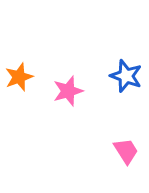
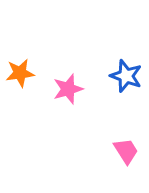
orange star: moved 1 px right, 4 px up; rotated 12 degrees clockwise
pink star: moved 2 px up
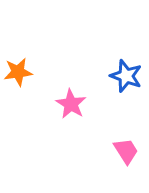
orange star: moved 2 px left, 1 px up
pink star: moved 3 px right, 15 px down; rotated 24 degrees counterclockwise
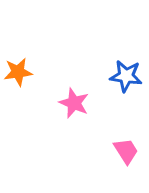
blue star: rotated 12 degrees counterclockwise
pink star: moved 3 px right, 1 px up; rotated 8 degrees counterclockwise
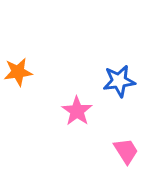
blue star: moved 7 px left, 5 px down; rotated 16 degrees counterclockwise
pink star: moved 3 px right, 8 px down; rotated 12 degrees clockwise
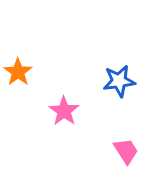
orange star: rotated 28 degrees counterclockwise
pink star: moved 13 px left
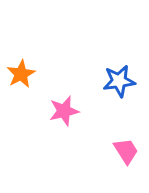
orange star: moved 3 px right, 2 px down; rotated 8 degrees clockwise
pink star: rotated 24 degrees clockwise
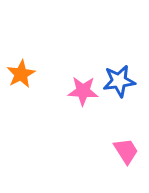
pink star: moved 19 px right, 20 px up; rotated 16 degrees clockwise
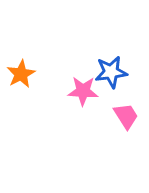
blue star: moved 8 px left, 9 px up
pink trapezoid: moved 35 px up
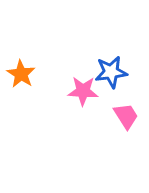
orange star: rotated 12 degrees counterclockwise
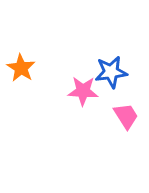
orange star: moved 6 px up
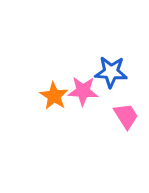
orange star: moved 33 px right, 28 px down
blue star: rotated 12 degrees clockwise
